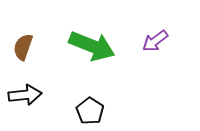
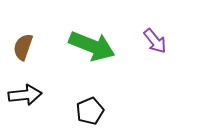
purple arrow: rotated 92 degrees counterclockwise
black pentagon: rotated 16 degrees clockwise
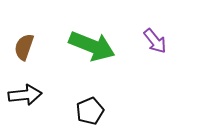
brown semicircle: moved 1 px right
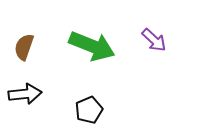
purple arrow: moved 1 px left, 1 px up; rotated 8 degrees counterclockwise
black arrow: moved 1 px up
black pentagon: moved 1 px left, 1 px up
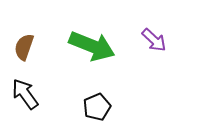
black arrow: rotated 120 degrees counterclockwise
black pentagon: moved 8 px right, 3 px up
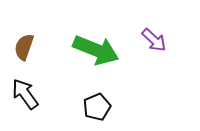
green arrow: moved 4 px right, 4 px down
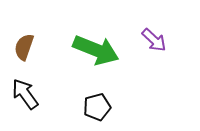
black pentagon: rotated 8 degrees clockwise
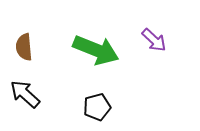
brown semicircle: rotated 24 degrees counterclockwise
black arrow: rotated 12 degrees counterclockwise
